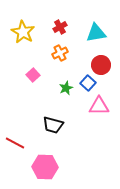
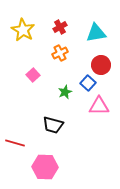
yellow star: moved 2 px up
green star: moved 1 px left, 4 px down
red line: rotated 12 degrees counterclockwise
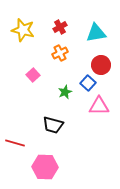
yellow star: rotated 15 degrees counterclockwise
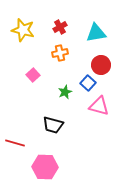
orange cross: rotated 14 degrees clockwise
pink triangle: rotated 15 degrees clockwise
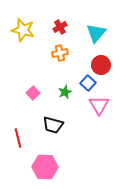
cyan triangle: rotated 40 degrees counterclockwise
pink square: moved 18 px down
pink triangle: moved 1 px up; rotated 45 degrees clockwise
red line: moved 3 px right, 5 px up; rotated 60 degrees clockwise
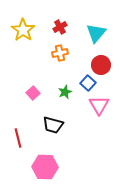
yellow star: rotated 20 degrees clockwise
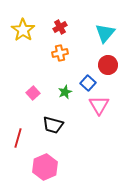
cyan triangle: moved 9 px right
red circle: moved 7 px right
red line: rotated 30 degrees clockwise
pink hexagon: rotated 25 degrees counterclockwise
